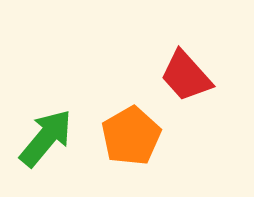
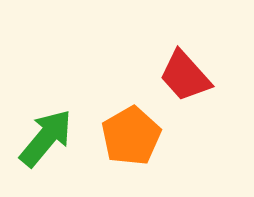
red trapezoid: moved 1 px left
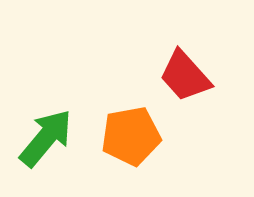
orange pentagon: rotated 20 degrees clockwise
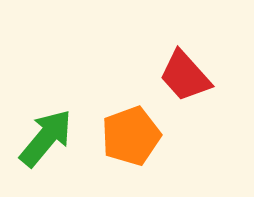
orange pentagon: rotated 10 degrees counterclockwise
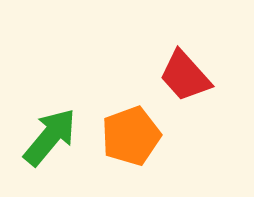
green arrow: moved 4 px right, 1 px up
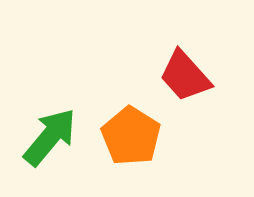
orange pentagon: rotated 20 degrees counterclockwise
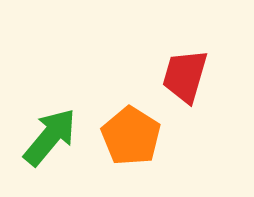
red trapezoid: rotated 58 degrees clockwise
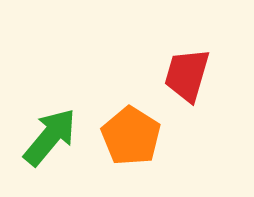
red trapezoid: moved 2 px right, 1 px up
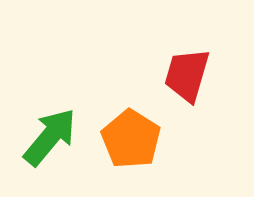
orange pentagon: moved 3 px down
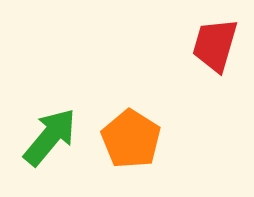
red trapezoid: moved 28 px right, 30 px up
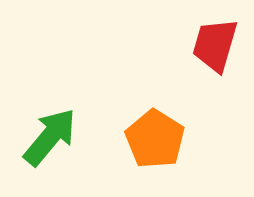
orange pentagon: moved 24 px right
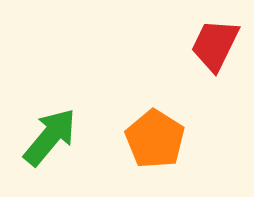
red trapezoid: rotated 10 degrees clockwise
